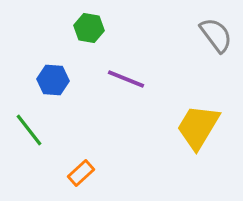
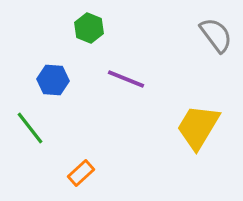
green hexagon: rotated 12 degrees clockwise
green line: moved 1 px right, 2 px up
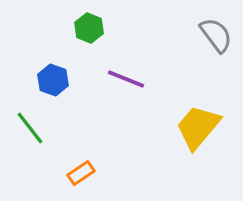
blue hexagon: rotated 16 degrees clockwise
yellow trapezoid: rotated 9 degrees clockwise
orange rectangle: rotated 8 degrees clockwise
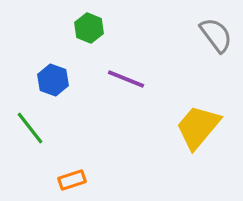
orange rectangle: moved 9 px left, 7 px down; rotated 16 degrees clockwise
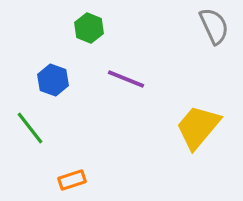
gray semicircle: moved 2 px left, 9 px up; rotated 12 degrees clockwise
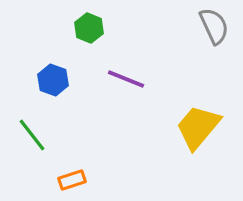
green line: moved 2 px right, 7 px down
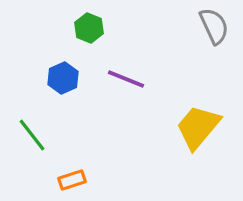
blue hexagon: moved 10 px right, 2 px up; rotated 16 degrees clockwise
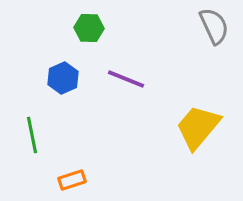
green hexagon: rotated 20 degrees counterclockwise
green line: rotated 27 degrees clockwise
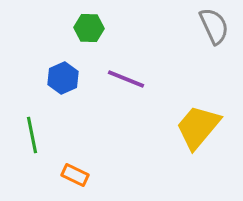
orange rectangle: moved 3 px right, 5 px up; rotated 44 degrees clockwise
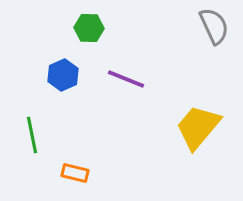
blue hexagon: moved 3 px up
orange rectangle: moved 2 px up; rotated 12 degrees counterclockwise
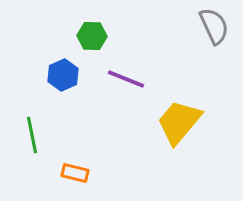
green hexagon: moved 3 px right, 8 px down
yellow trapezoid: moved 19 px left, 5 px up
